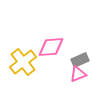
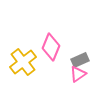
pink diamond: rotated 64 degrees counterclockwise
pink triangle: rotated 12 degrees counterclockwise
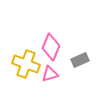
yellow cross: moved 3 px right, 2 px down; rotated 32 degrees counterclockwise
pink triangle: moved 28 px left; rotated 18 degrees clockwise
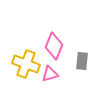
pink diamond: moved 3 px right, 1 px up
gray rectangle: moved 2 px right, 1 px down; rotated 60 degrees counterclockwise
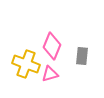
pink diamond: moved 2 px left
gray rectangle: moved 5 px up
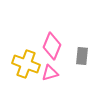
pink triangle: moved 1 px up
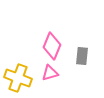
yellow cross: moved 8 px left, 14 px down
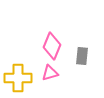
yellow cross: rotated 20 degrees counterclockwise
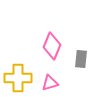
gray rectangle: moved 1 px left, 3 px down
pink triangle: moved 10 px down
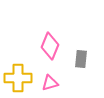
pink diamond: moved 2 px left
